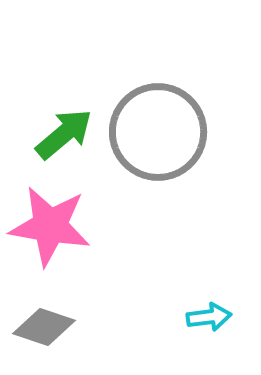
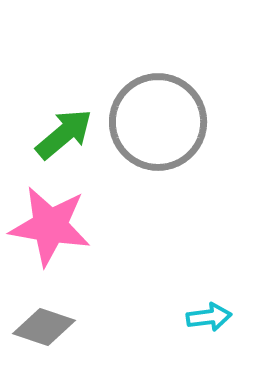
gray circle: moved 10 px up
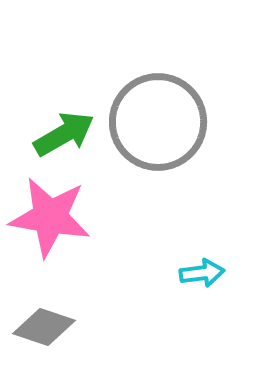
green arrow: rotated 10 degrees clockwise
pink star: moved 9 px up
cyan arrow: moved 7 px left, 44 px up
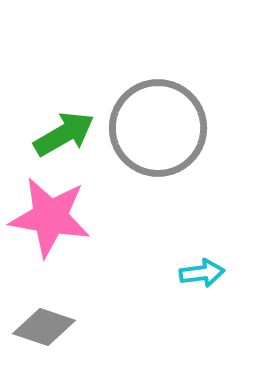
gray circle: moved 6 px down
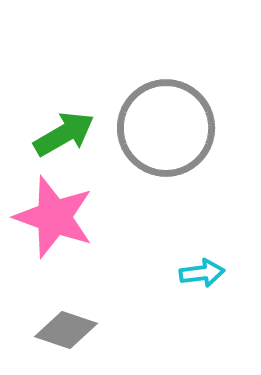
gray circle: moved 8 px right
pink star: moved 4 px right; rotated 10 degrees clockwise
gray diamond: moved 22 px right, 3 px down
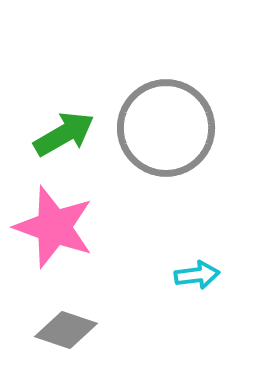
pink star: moved 10 px down
cyan arrow: moved 5 px left, 2 px down
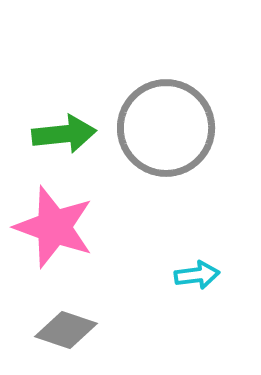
green arrow: rotated 24 degrees clockwise
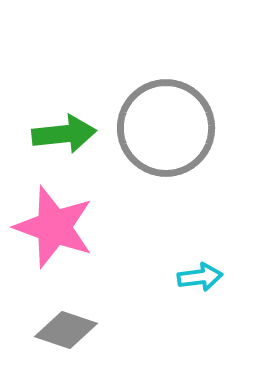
cyan arrow: moved 3 px right, 2 px down
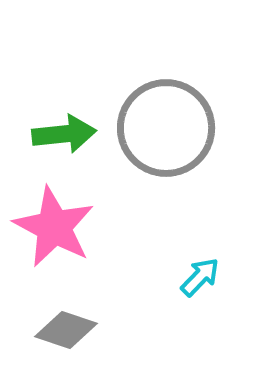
pink star: rotated 8 degrees clockwise
cyan arrow: rotated 39 degrees counterclockwise
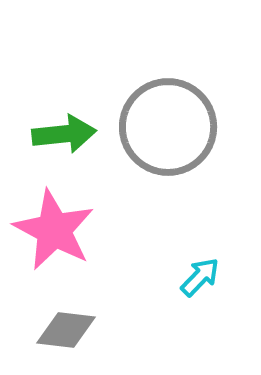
gray circle: moved 2 px right, 1 px up
pink star: moved 3 px down
gray diamond: rotated 12 degrees counterclockwise
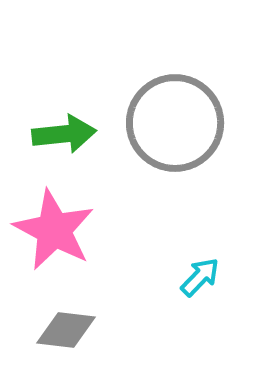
gray circle: moved 7 px right, 4 px up
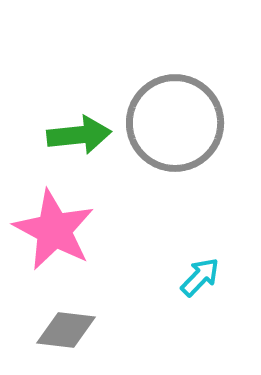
green arrow: moved 15 px right, 1 px down
